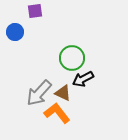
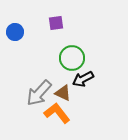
purple square: moved 21 px right, 12 px down
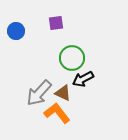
blue circle: moved 1 px right, 1 px up
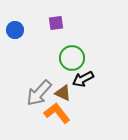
blue circle: moved 1 px left, 1 px up
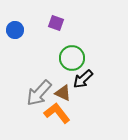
purple square: rotated 28 degrees clockwise
black arrow: rotated 15 degrees counterclockwise
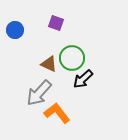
brown triangle: moved 14 px left, 29 px up
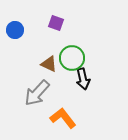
black arrow: rotated 60 degrees counterclockwise
gray arrow: moved 2 px left
orange L-shape: moved 6 px right, 5 px down
